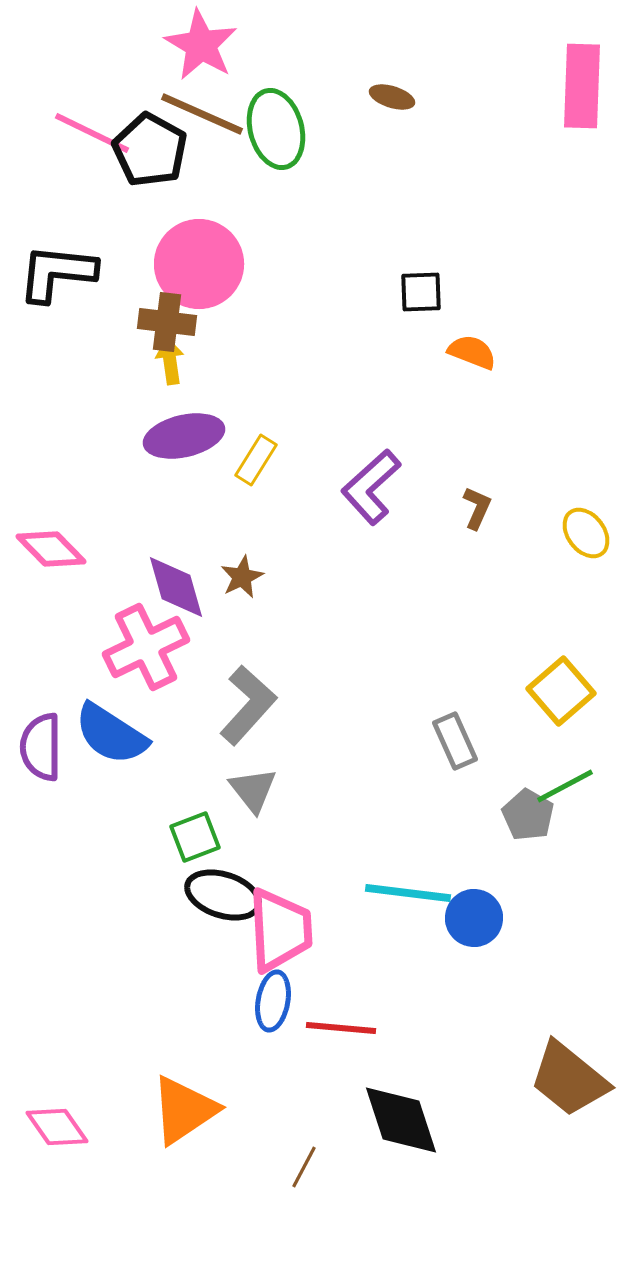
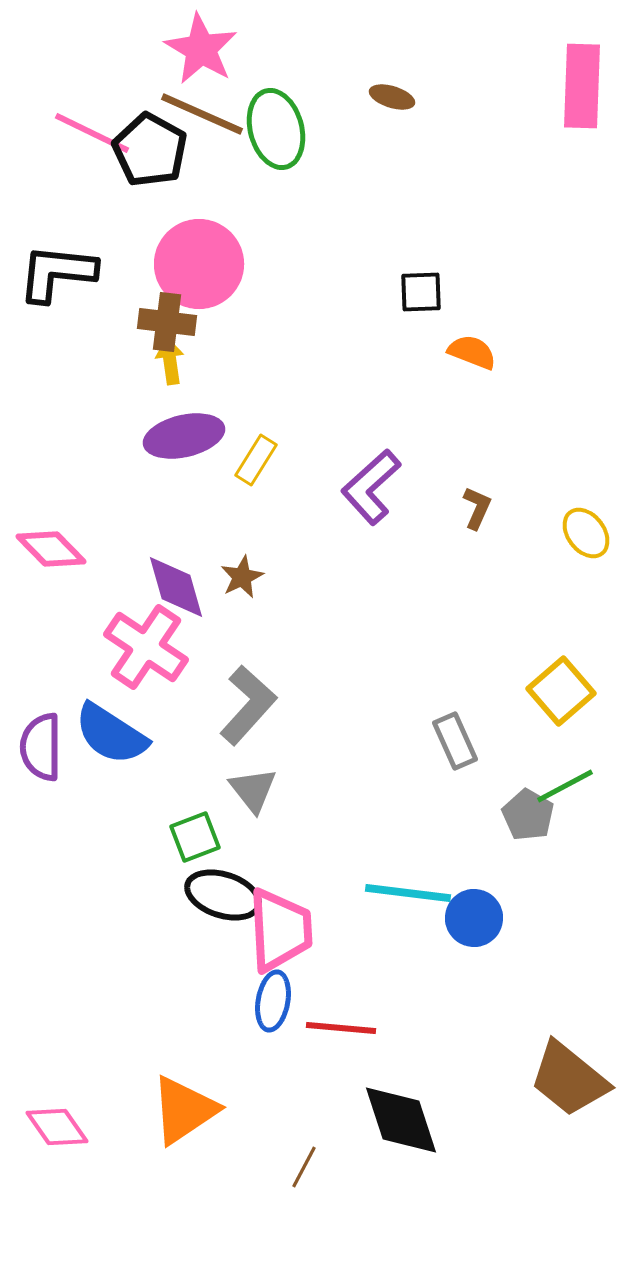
pink star at (201, 45): moved 4 px down
pink cross at (146, 647): rotated 30 degrees counterclockwise
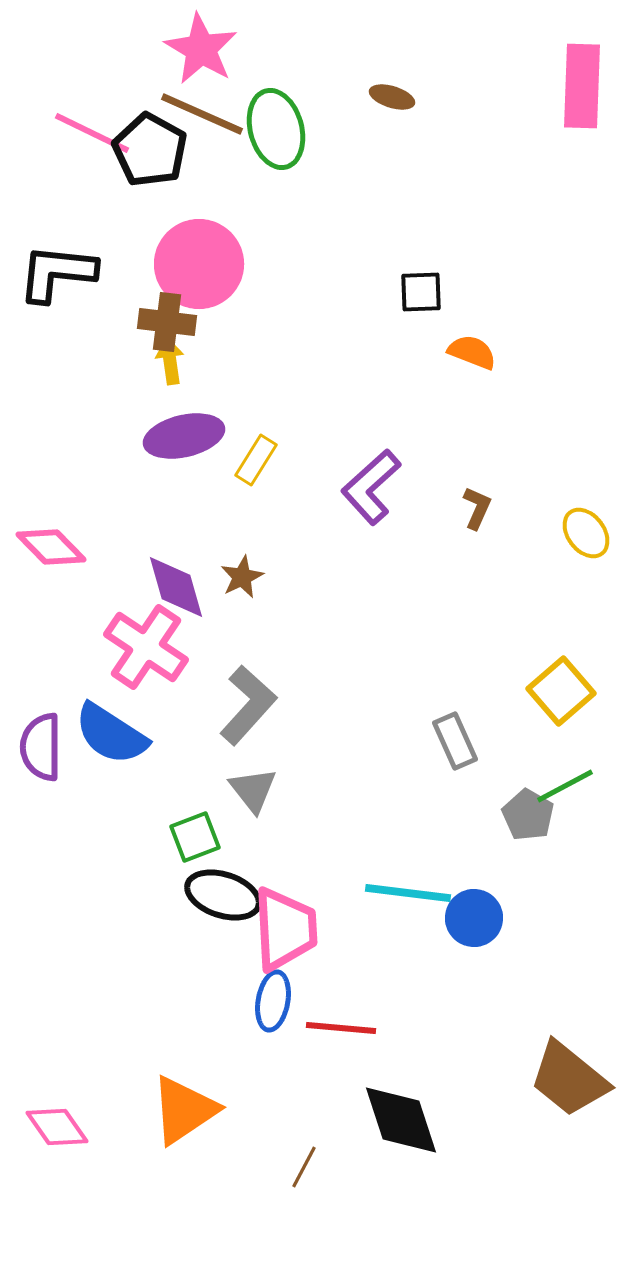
pink diamond at (51, 549): moved 2 px up
pink trapezoid at (280, 930): moved 5 px right, 1 px up
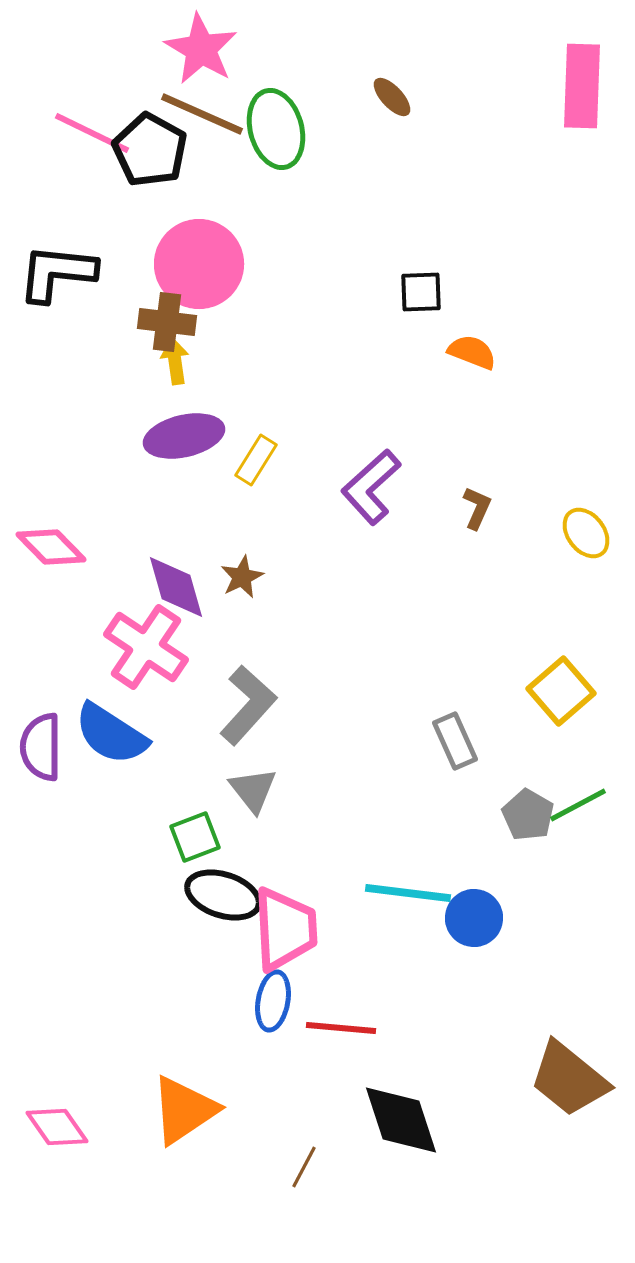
brown ellipse at (392, 97): rotated 30 degrees clockwise
yellow arrow at (170, 361): moved 5 px right
green line at (565, 786): moved 13 px right, 19 px down
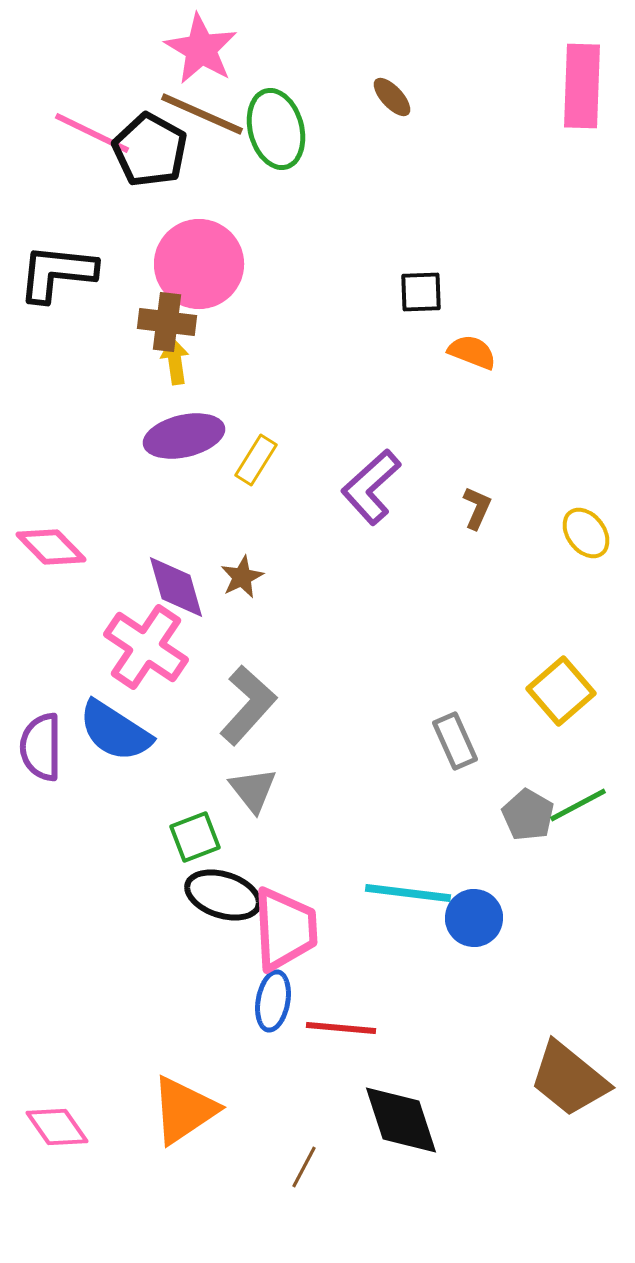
blue semicircle at (111, 734): moved 4 px right, 3 px up
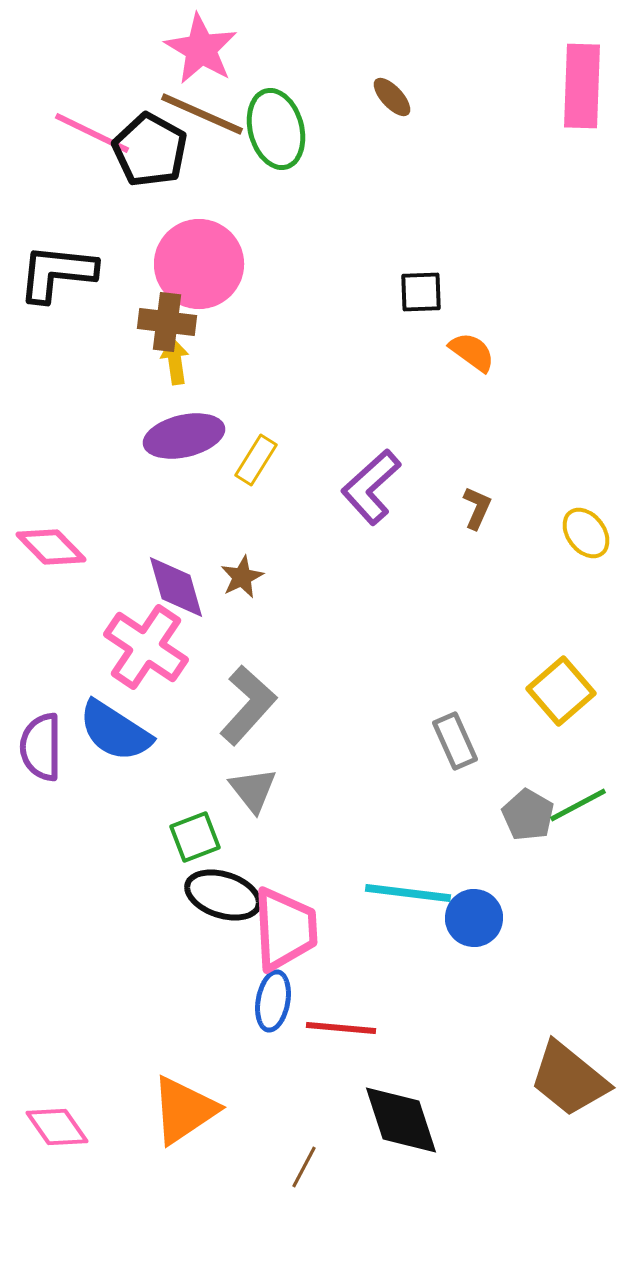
orange semicircle at (472, 352): rotated 15 degrees clockwise
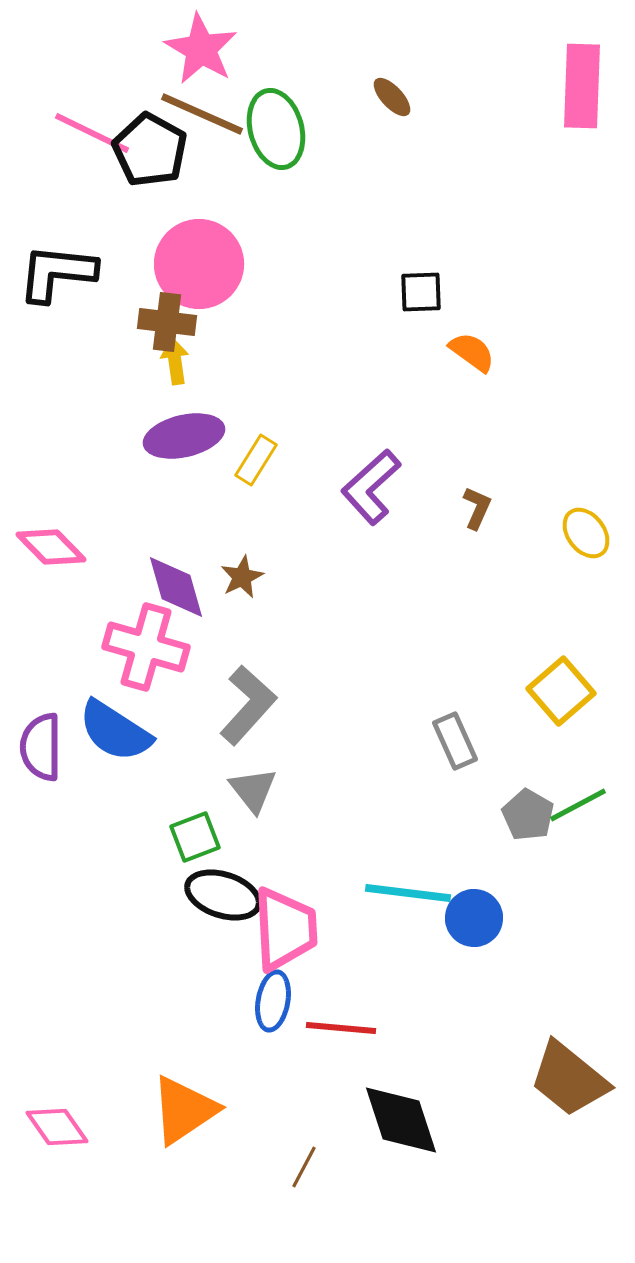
pink cross at (146, 647): rotated 18 degrees counterclockwise
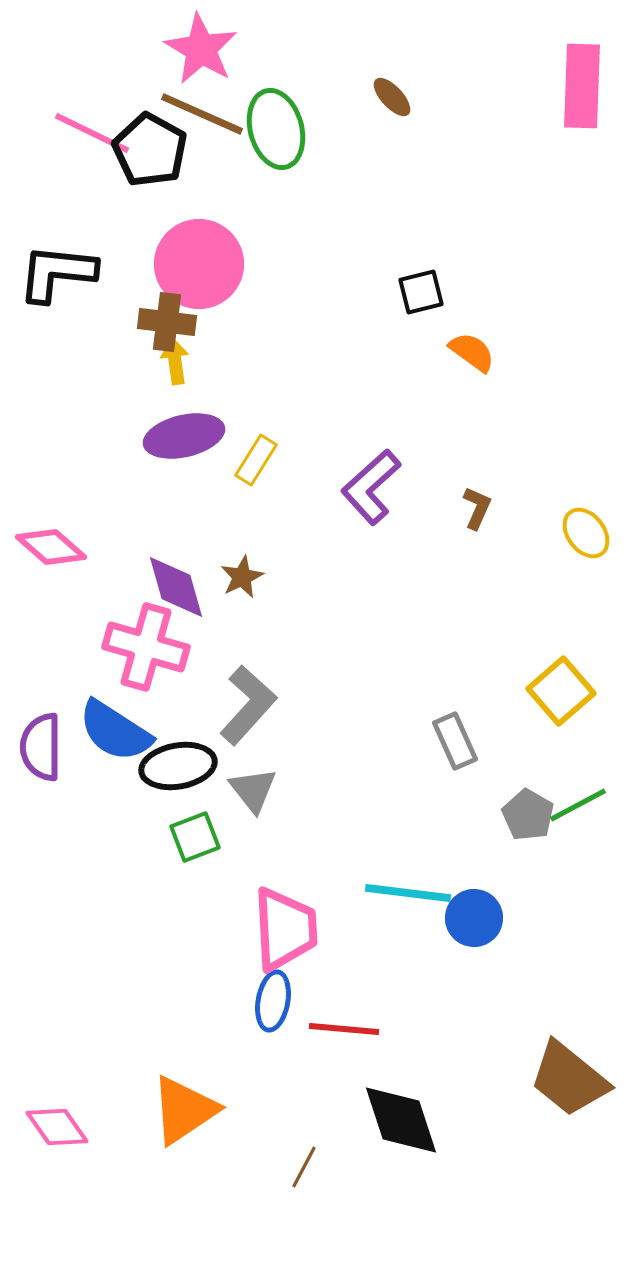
black square at (421, 292): rotated 12 degrees counterclockwise
pink diamond at (51, 547): rotated 4 degrees counterclockwise
black ellipse at (223, 895): moved 45 px left, 129 px up; rotated 28 degrees counterclockwise
red line at (341, 1028): moved 3 px right, 1 px down
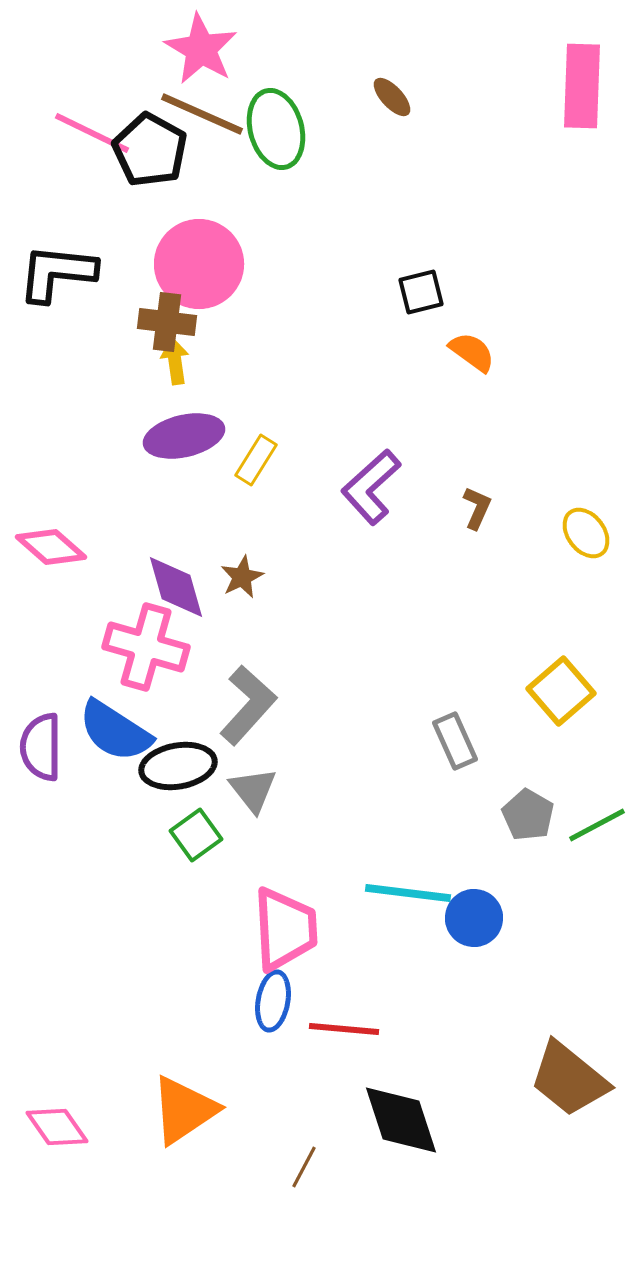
green line at (578, 805): moved 19 px right, 20 px down
green square at (195, 837): moved 1 px right, 2 px up; rotated 15 degrees counterclockwise
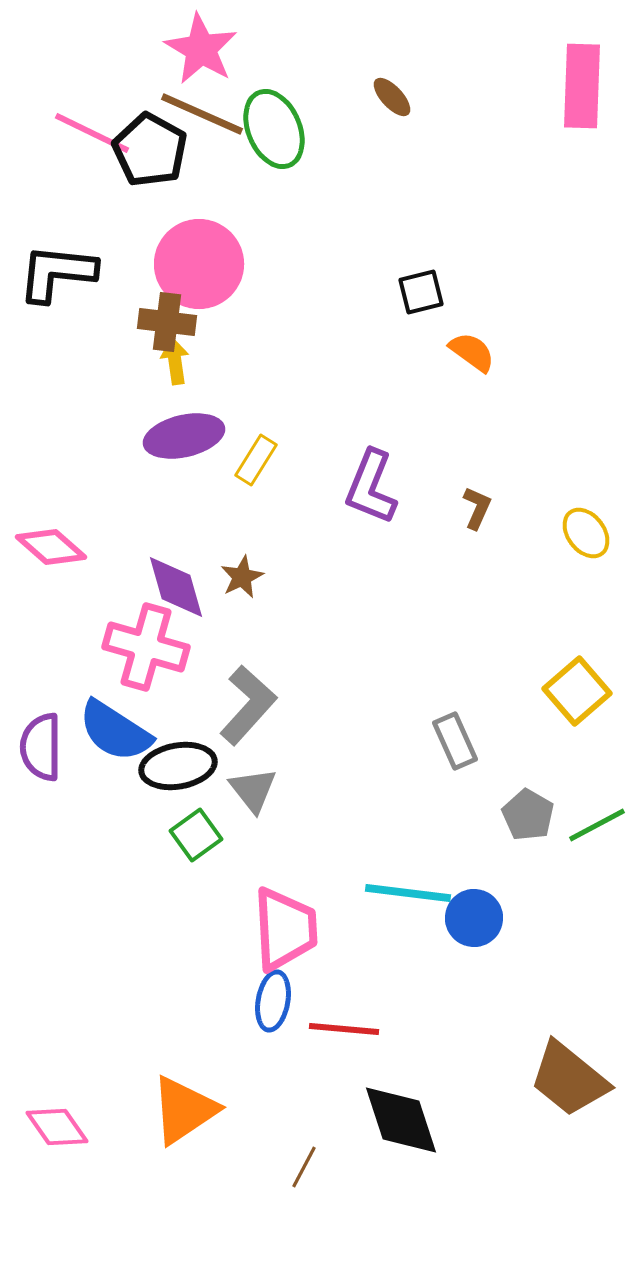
green ellipse at (276, 129): moved 2 px left; rotated 8 degrees counterclockwise
purple L-shape at (371, 487): rotated 26 degrees counterclockwise
yellow square at (561, 691): moved 16 px right
